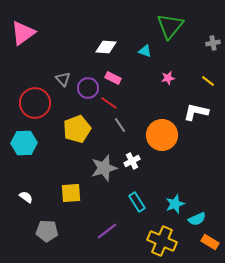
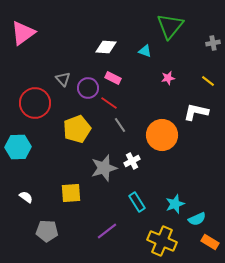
cyan hexagon: moved 6 px left, 4 px down
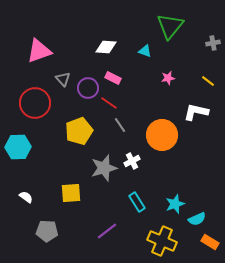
pink triangle: moved 16 px right, 18 px down; rotated 16 degrees clockwise
yellow pentagon: moved 2 px right, 2 px down
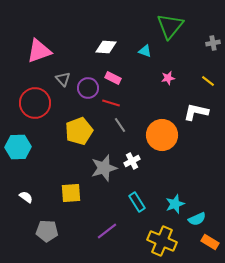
red line: moved 2 px right; rotated 18 degrees counterclockwise
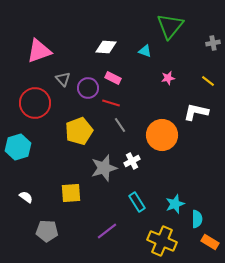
cyan hexagon: rotated 15 degrees counterclockwise
cyan semicircle: rotated 66 degrees counterclockwise
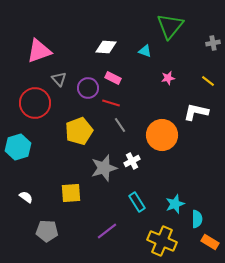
gray triangle: moved 4 px left
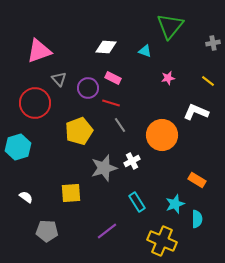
white L-shape: rotated 10 degrees clockwise
orange rectangle: moved 13 px left, 62 px up
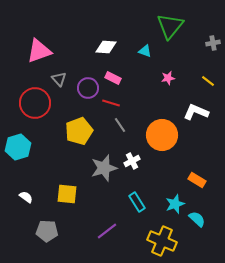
yellow square: moved 4 px left, 1 px down; rotated 10 degrees clockwise
cyan semicircle: rotated 48 degrees counterclockwise
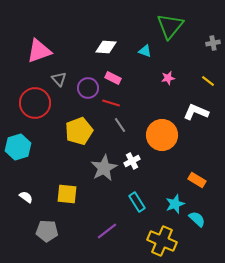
gray star: rotated 12 degrees counterclockwise
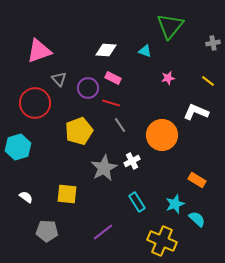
white diamond: moved 3 px down
purple line: moved 4 px left, 1 px down
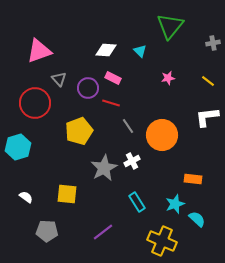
cyan triangle: moved 5 px left; rotated 24 degrees clockwise
white L-shape: moved 11 px right, 5 px down; rotated 30 degrees counterclockwise
gray line: moved 8 px right, 1 px down
orange rectangle: moved 4 px left, 1 px up; rotated 24 degrees counterclockwise
